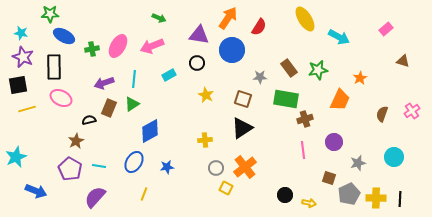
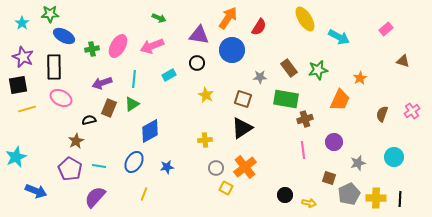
cyan star at (21, 33): moved 1 px right, 10 px up; rotated 24 degrees clockwise
purple arrow at (104, 83): moved 2 px left
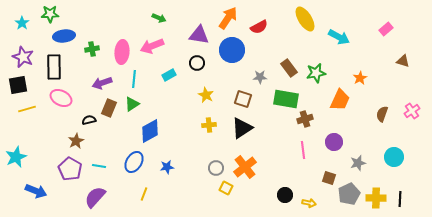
red semicircle at (259, 27): rotated 30 degrees clockwise
blue ellipse at (64, 36): rotated 35 degrees counterclockwise
pink ellipse at (118, 46): moved 4 px right, 6 px down; rotated 25 degrees counterclockwise
green star at (318, 70): moved 2 px left, 3 px down
yellow cross at (205, 140): moved 4 px right, 15 px up
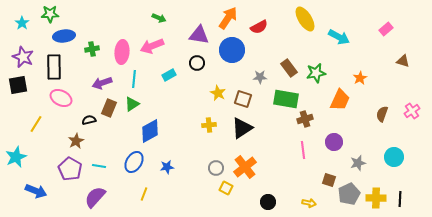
yellow star at (206, 95): moved 12 px right, 2 px up
yellow line at (27, 109): moved 9 px right, 15 px down; rotated 42 degrees counterclockwise
brown square at (329, 178): moved 2 px down
black circle at (285, 195): moved 17 px left, 7 px down
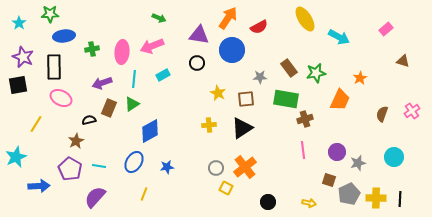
cyan star at (22, 23): moved 3 px left
cyan rectangle at (169, 75): moved 6 px left
brown square at (243, 99): moved 3 px right; rotated 24 degrees counterclockwise
purple circle at (334, 142): moved 3 px right, 10 px down
blue arrow at (36, 191): moved 3 px right, 5 px up; rotated 25 degrees counterclockwise
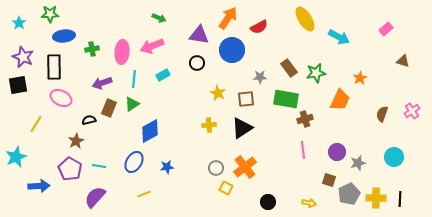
yellow line at (144, 194): rotated 48 degrees clockwise
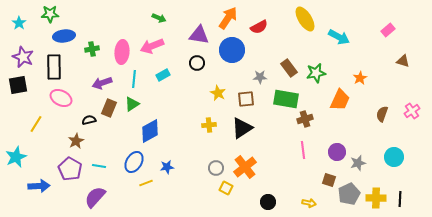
pink rectangle at (386, 29): moved 2 px right, 1 px down
yellow line at (144, 194): moved 2 px right, 11 px up
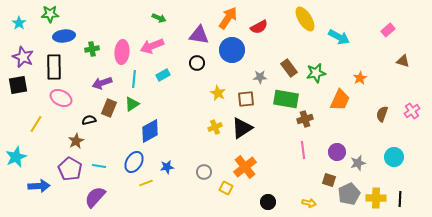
yellow cross at (209, 125): moved 6 px right, 2 px down; rotated 16 degrees counterclockwise
gray circle at (216, 168): moved 12 px left, 4 px down
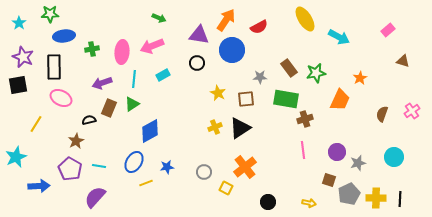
orange arrow at (228, 18): moved 2 px left, 2 px down
black triangle at (242, 128): moved 2 px left
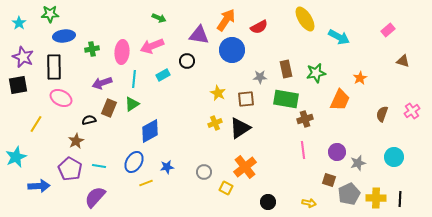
black circle at (197, 63): moved 10 px left, 2 px up
brown rectangle at (289, 68): moved 3 px left, 1 px down; rotated 24 degrees clockwise
yellow cross at (215, 127): moved 4 px up
